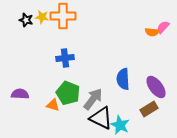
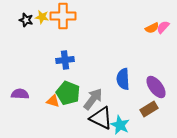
orange semicircle: moved 4 px up; rotated 32 degrees counterclockwise
blue cross: moved 2 px down
orange triangle: moved 4 px up
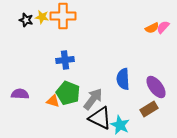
black triangle: moved 1 px left
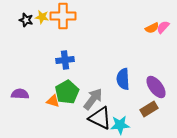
green pentagon: moved 1 px left, 1 px up; rotated 20 degrees clockwise
cyan star: rotated 30 degrees counterclockwise
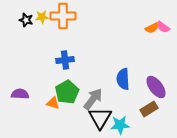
yellow star: rotated 16 degrees counterclockwise
pink semicircle: rotated 96 degrees counterclockwise
orange triangle: moved 2 px down
black triangle: rotated 35 degrees clockwise
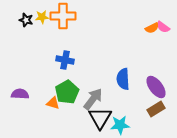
blue cross: rotated 18 degrees clockwise
brown rectangle: moved 7 px right
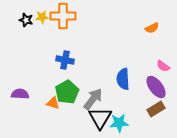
pink semicircle: moved 39 px down
cyan star: moved 1 px left, 2 px up
